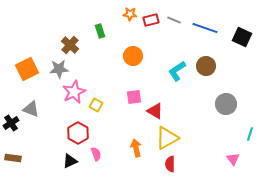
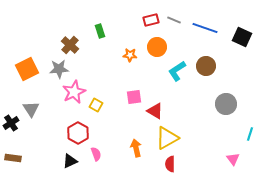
orange star: moved 41 px down
orange circle: moved 24 px right, 9 px up
gray triangle: rotated 36 degrees clockwise
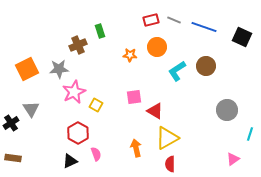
blue line: moved 1 px left, 1 px up
brown cross: moved 8 px right; rotated 24 degrees clockwise
gray circle: moved 1 px right, 6 px down
pink triangle: rotated 32 degrees clockwise
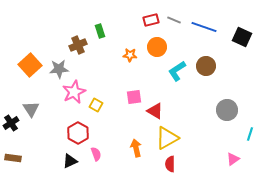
orange square: moved 3 px right, 4 px up; rotated 15 degrees counterclockwise
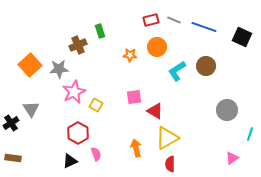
pink triangle: moved 1 px left, 1 px up
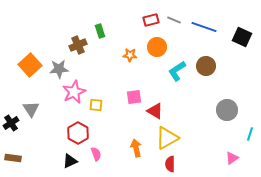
yellow square: rotated 24 degrees counterclockwise
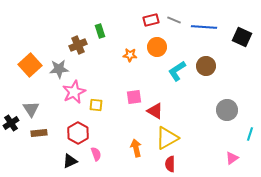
blue line: rotated 15 degrees counterclockwise
brown rectangle: moved 26 px right, 25 px up; rotated 14 degrees counterclockwise
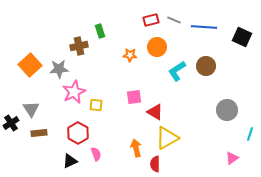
brown cross: moved 1 px right, 1 px down; rotated 12 degrees clockwise
red triangle: moved 1 px down
red semicircle: moved 15 px left
